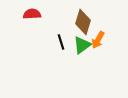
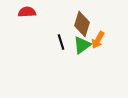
red semicircle: moved 5 px left, 2 px up
brown diamond: moved 1 px left, 2 px down
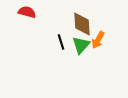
red semicircle: rotated 18 degrees clockwise
brown diamond: rotated 20 degrees counterclockwise
green triangle: moved 1 px left; rotated 12 degrees counterclockwise
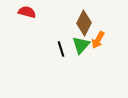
brown diamond: moved 2 px right, 1 px up; rotated 30 degrees clockwise
black line: moved 7 px down
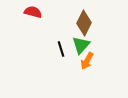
red semicircle: moved 6 px right
orange arrow: moved 11 px left, 21 px down
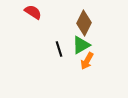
red semicircle: rotated 18 degrees clockwise
green triangle: rotated 18 degrees clockwise
black line: moved 2 px left
